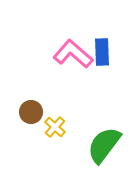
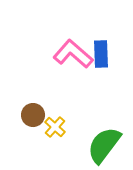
blue rectangle: moved 1 px left, 2 px down
brown circle: moved 2 px right, 3 px down
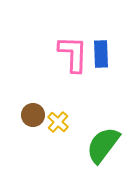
pink L-shape: rotated 51 degrees clockwise
yellow cross: moved 3 px right, 5 px up
green semicircle: moved 1 px left
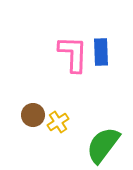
blue rectangle: moved 2 px up
yellow cross: rotated 15 degrees clockwise
